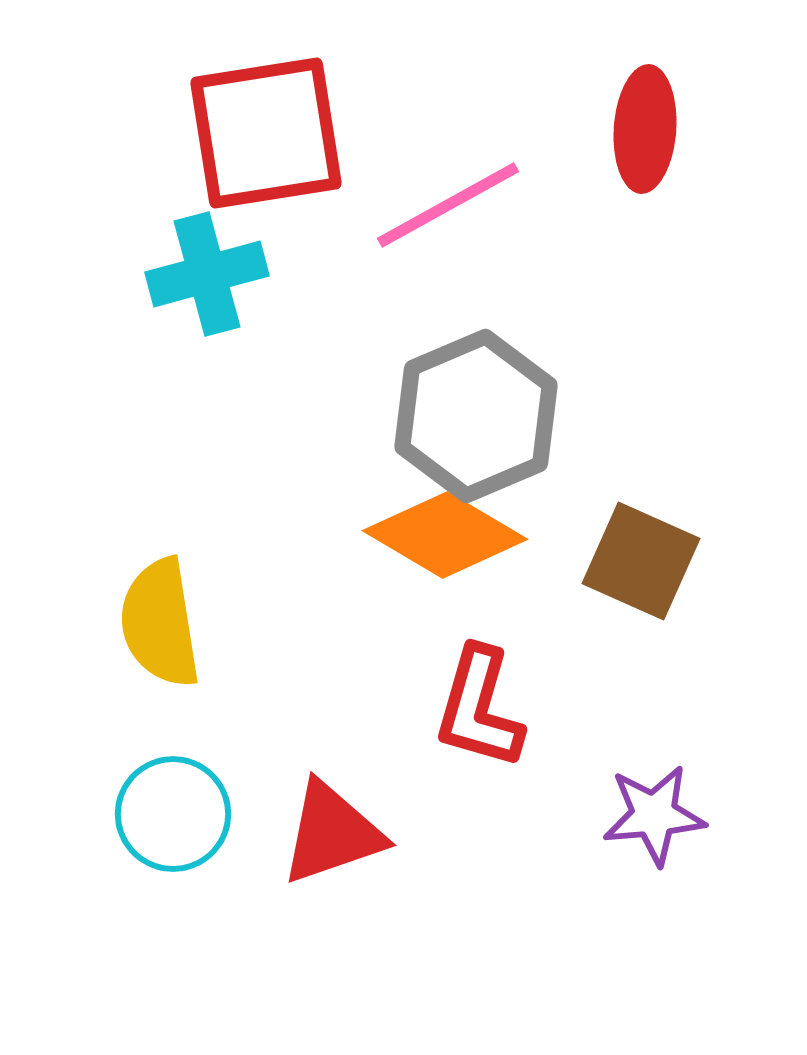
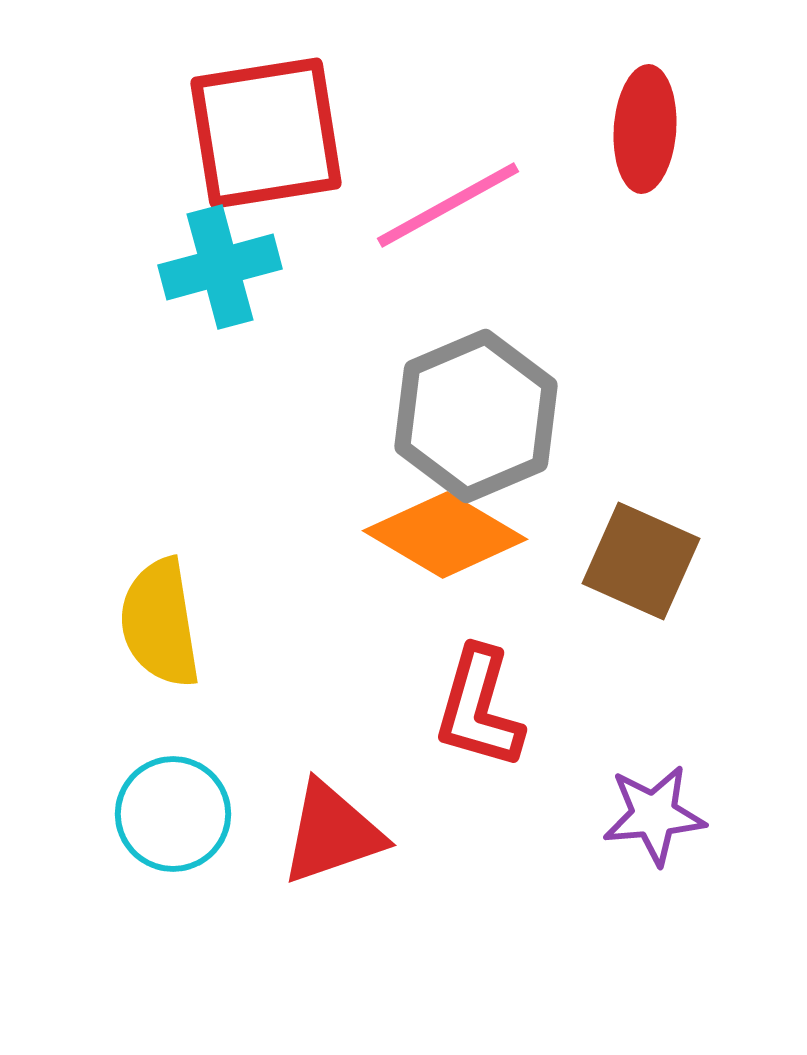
cyan cross: moved 13 px right, 7 px up
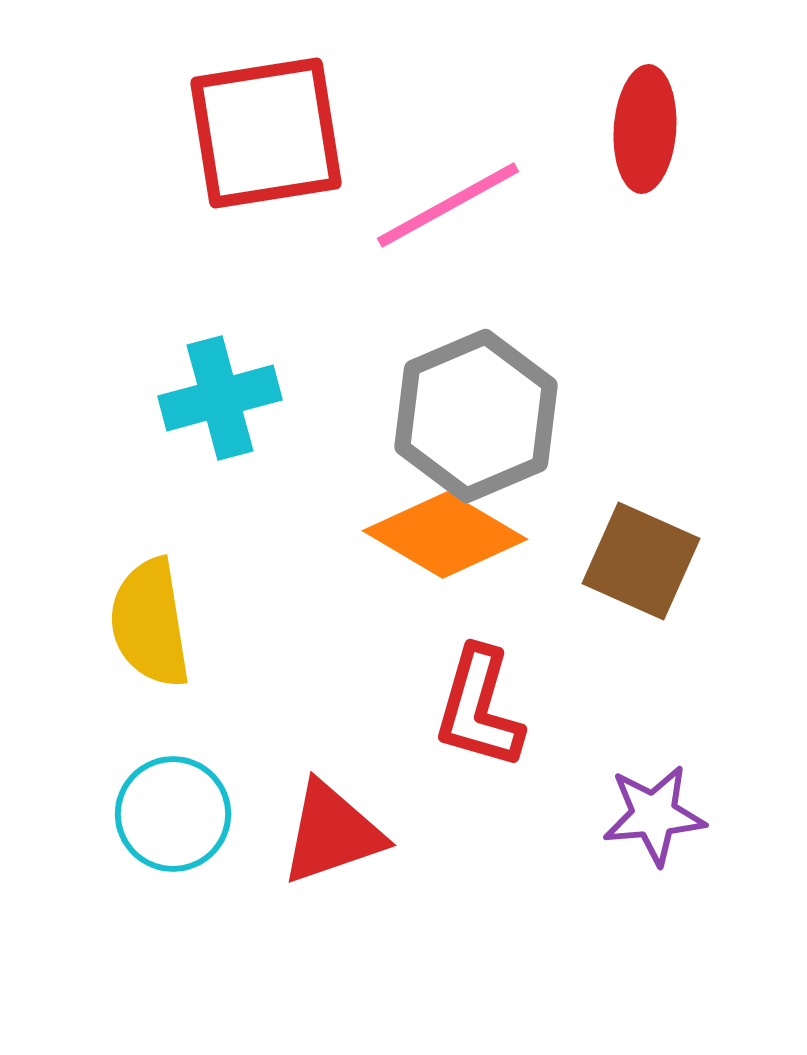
cyan cross: moved 131 px down
yellow semicircle: moved 10 px left
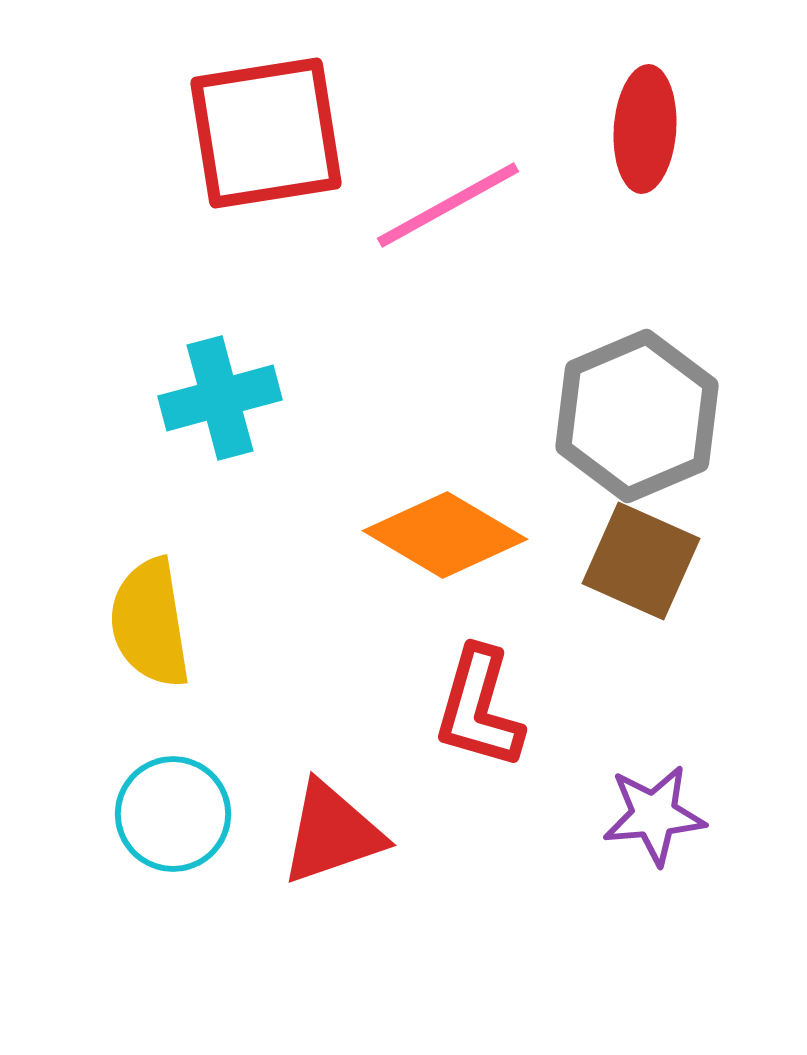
gray hexagon: moved 161 px right
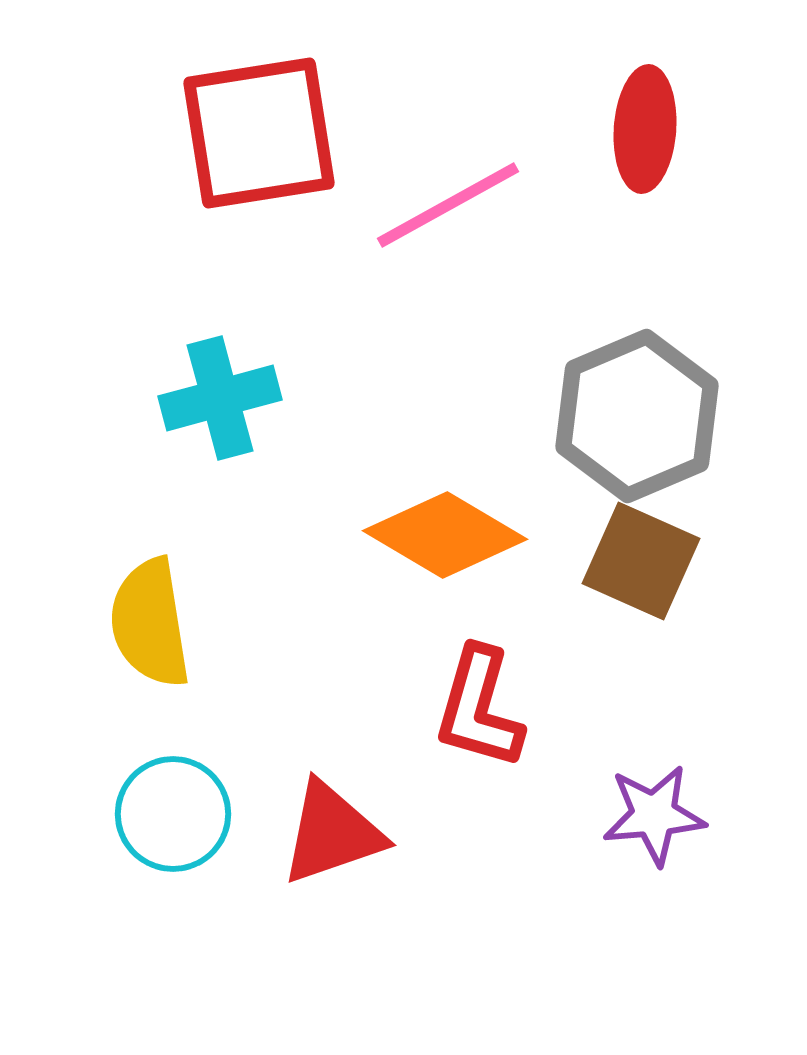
red square: moved 7 px left
